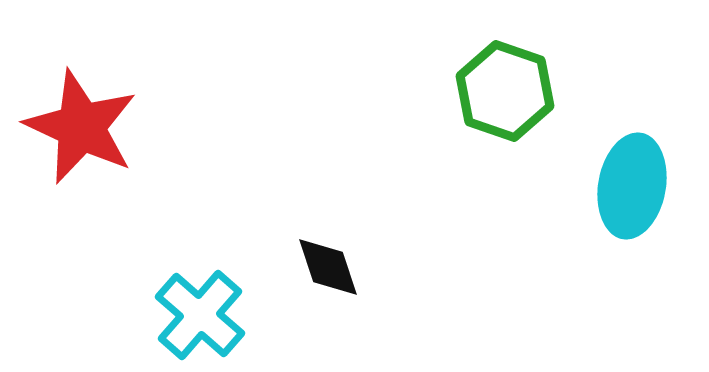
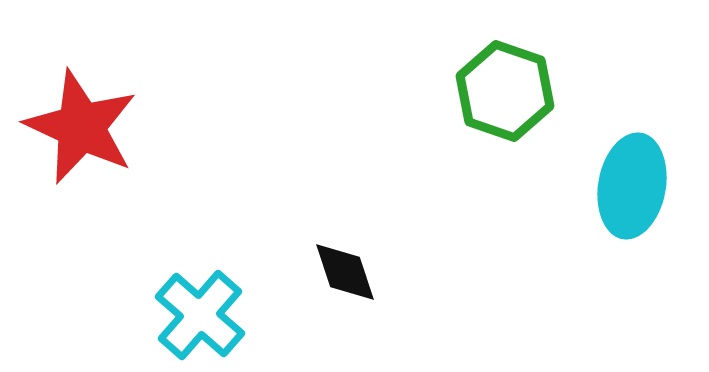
black diamond: moved 17 px right, 5 px down
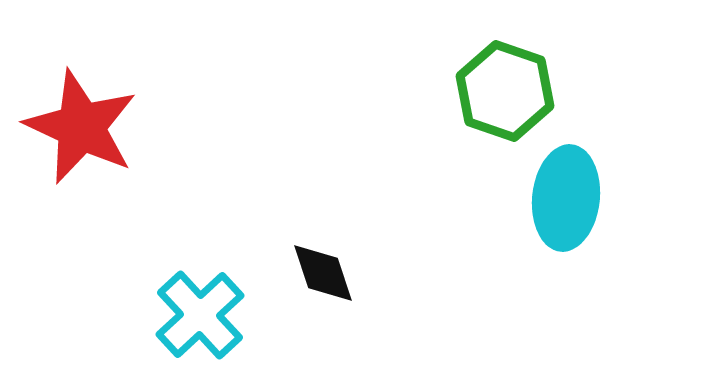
cyan ellipse: moved 66 px left, 12 px down; rotated 4 degrees counterclockwise
black diamond: moved 22 px left, 1 px down
cyan cross: rotated 6 degrees clockwise
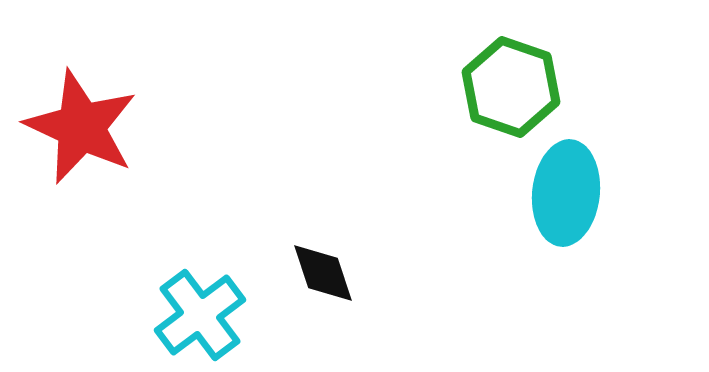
green hexagon: moved 6 px right, 4 px up
cyan ellipse: moved 5 px up
cyan cross: rotated 6 degrees clockwise
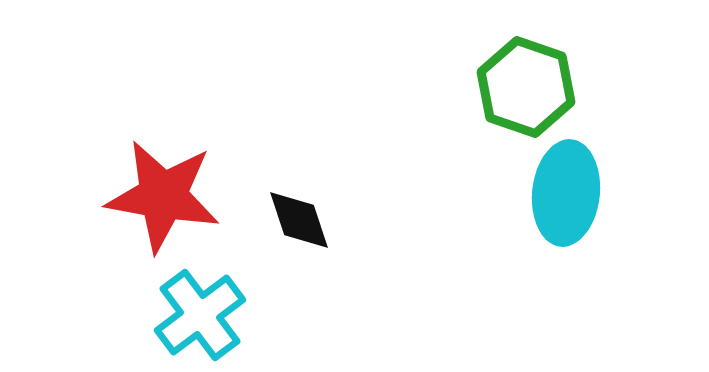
green hexagon: moved 15 px right
red star: moved 82 px right, 69 px down; rotated 15 degrees counterclockwise
black diamond: moved 24 px left, 53 px up
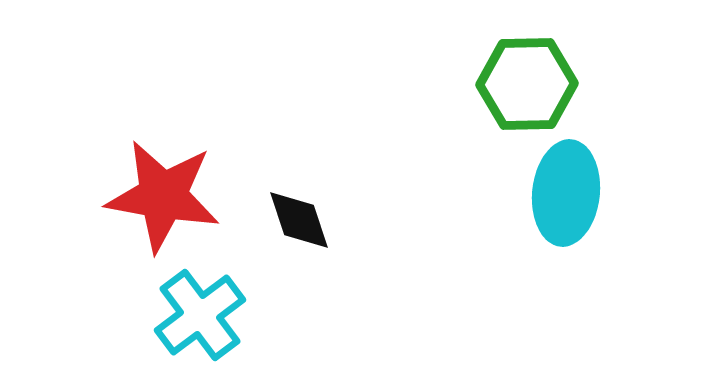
green hexagon: moved 1 px right, 3 px up; rotated 20 degrees counterclockwise
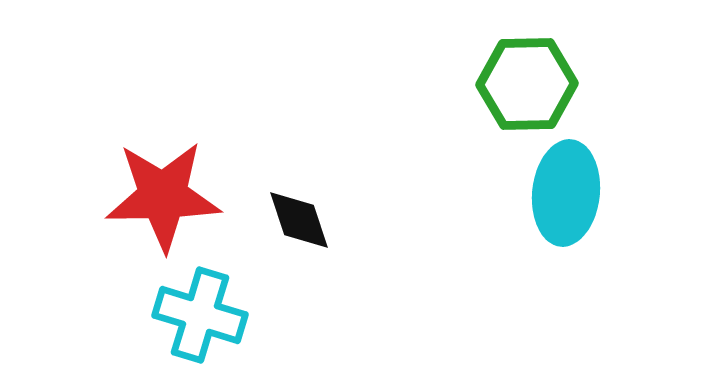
red star: rotated 11 degrees counterclockwise
cyan cross: rotated 36 degrees counterclockwise
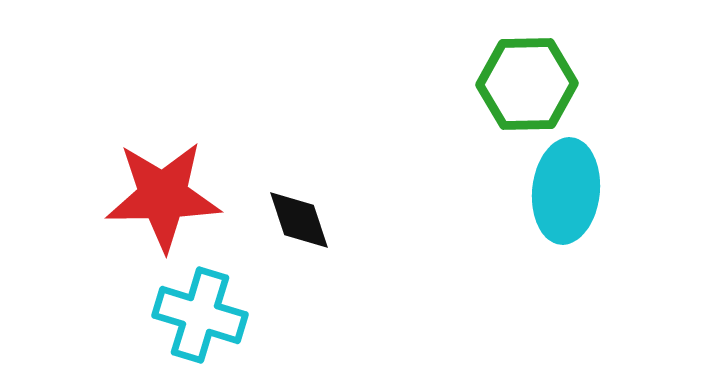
cyan ellipse: moved 2 px up
